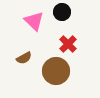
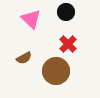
black circle: moved 4 px right
pink triangle: moved 3 px left, 2 px up
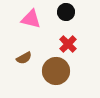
pink triangle: rotated 30 degrees counterclockwise
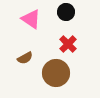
pink triangle: rotated 20 degrees clockwise
brown semicircle: moved 1 px right
brown circle: moved 2 px down
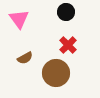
pink triangle: moved 12 px left; rotated 20 degrees clockwise
red cross: moved 1 px down
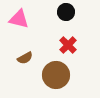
pink triangle: rotated 40 degrees counterclockwise
brown circle: moved 2 px down
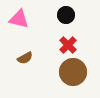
black circle: moved 3 px down
brown circle: moved 17 px right, 3 px up
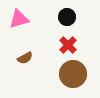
black circle: moved 1 px right, 2 px down
pink triangle: rotated 30 degrees counterclockwise
brown circle: moved 2 px down
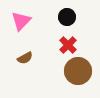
pink triangle: moved 2 px right, 2 px down; rotated 30 degrees counterclockwise
brown circle: moved 5 px right, 3 px up
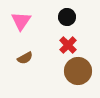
pink triangle: rotated 10 degrees counterclockwise
